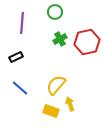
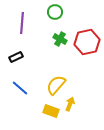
green cross: rotated 32 degrees counterclockwise
yellow arrow: rotated 40 degrees clockwise
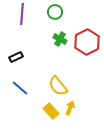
purple line: moved 9 px up
red hexagon: rotated 15 degrees counterclockwise
yellow semicircle: moved 2 px right, 1 px down; rotated 80 degrees counterclockwise
yellow arrow: moved 4 px down
yellow rectangle: rotated 28 degrees clockwise
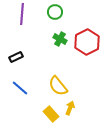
yellow rectangle: moved 3 px down
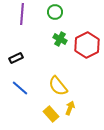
red hexagon: moved 3 px down
black rectangle: moved 1 px down
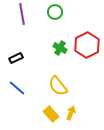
purple line: rotated 15 degrees counterclockwise
green cross: moved 9 px down
blue line: moved 3 px left
yellow arrow: moved 1 px right, 5 px down
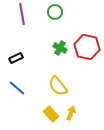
red hexagon: moved 2 px down; rotated 20 degrees counterclockwise
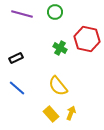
purple line: rotated 65 degrees counterclockwise
red hexagon: moved 8 px up
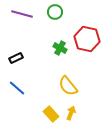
yellow semicircle: moved 10 px right
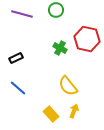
green circle: moved 1 px right, 2 px up
blue line: moved 1 px right
yellow arrow: moved 3 px right, 2 px up
